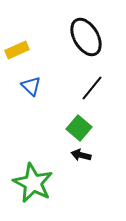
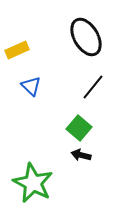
black line: moved 1 px right, 1 px up
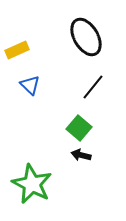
blue triangle: moved 1 px left, 1 px up
green star: moved 1 px left, 1 px down
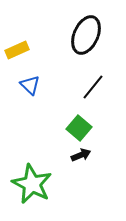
black ellipse: moved 2 px up; rotated 54 degrees clockwise
black arrow: rotated 144 degrees clockwise
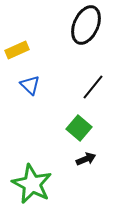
black ellipse: moved 10 px up
black arrow: moved 5 px right, 4 px down
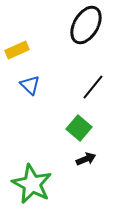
black ellipse: rotated 6 degrees clockwise
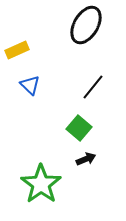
green star: moved 9 px right; rotated 9 degrees clockwise
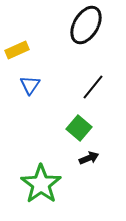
blue triangle: rotated 20 degrees clockwise
black arrow: moved 3 px right, 1 px up
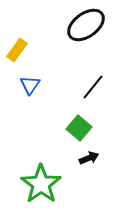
black ellipse: rotated 24 degrees clockwise
yellow rectangle: rotated 30 degrees counterclockwise
